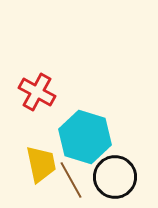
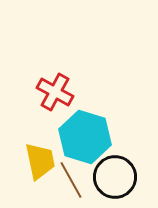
red cross: moved 18 px right
yellow trapezoid: moved 1 px left, 3 px up
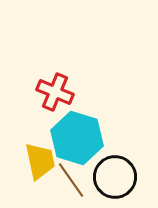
red cross: rotated 6 degrees counterclockwise
cyan hexagon: moved 8 px left, 1 px down
brown line: rotated 6 degrees counterclockwise
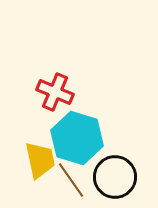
yellow trapezoid: moved 1 px up
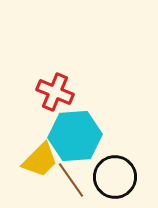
cyan hexagon: moved 2 px left, 2 px up; rotated 21 degrees counterclockwise
yellow trapezoid: rotated 57 degrees clockwise
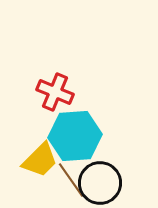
black circle: moved 15 px left, 6 px down
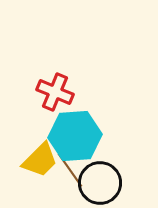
brown line: moved 1 px left, 10 px up
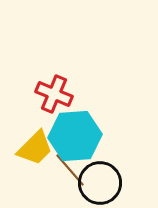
red cross: moved 1 px left, 2 px down
yellow trapezoid: moved 5 px left, 12 px up
brown line: rotated 6 degrees counterclockwise
